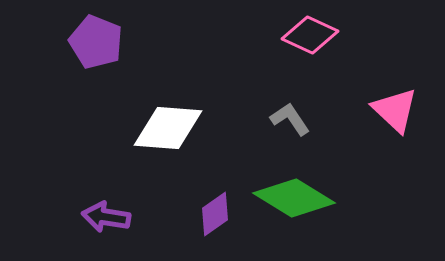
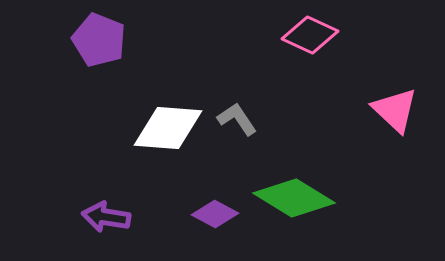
purple pentagon: moved 3 px right, 2 px up
gray L-shape: moved 53 px left
purple diamond: rotated 63 degrees clockwise
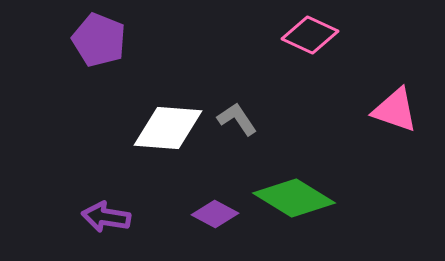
pink triangle: rotated 24 degrees counterclockwise
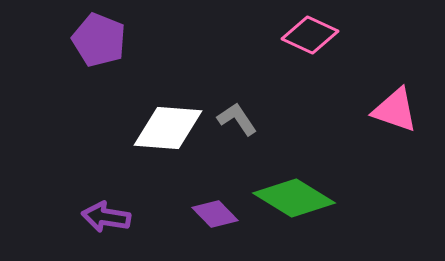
purple diamond: rotated 18 degrees clockwise
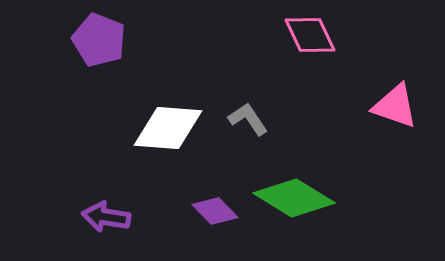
pink diamond: rotated 40 degrees clockwise
pink triangle: moved 4 px up
gray L-shape: moved 11 px right
purple diamond: moved 3 px up
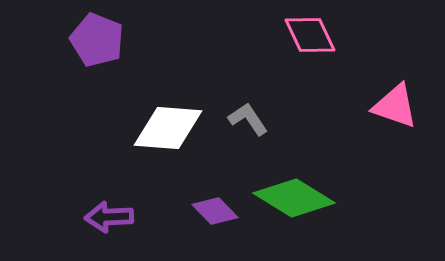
purple pentagon: moved 2 px left
purple arrow: moved 3 px right; rotated 12 degrees counterclockwise
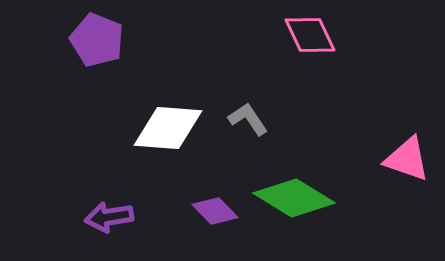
pink triangle: moved 12 px right, 53 px down
purple arrow: rotated 6 degrees counterclockwise
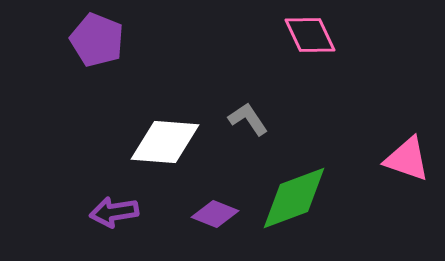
white diamond: moved 3 px left, 14 px down
green diamond: rotated 52 degrees counterclockwise
purple diamond: moved 3 px down; rotated 24 degrees counterclockwise
purple arrow: moved 5 px right, 5 px up
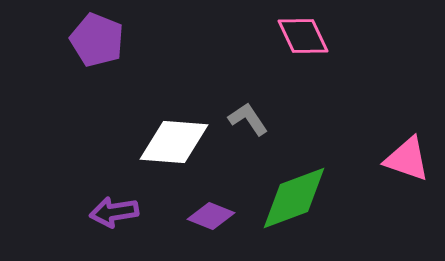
pink diamond: moved 7 px left, 1 px down
white diamond: moved 9 px right
purple diamond: moved 4 px left, 2 px down
